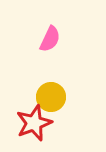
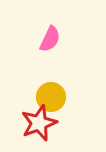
red star: moved 5 px right
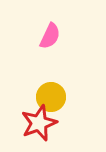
pink semicircle: moved 3 px up
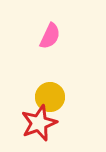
yellow circle: moved 1 px left
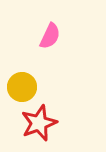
yellow circle: moved 28 px left, 10 px up
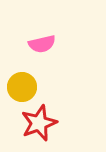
pink semicircle: moved 8 px left, 8 px down; rotated 52 degrees clockwise
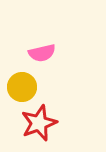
pink semicircle: moved 9 px down
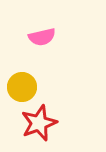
pink semicircle: moved 16 px up
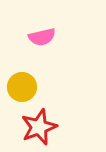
red star: moved 4 px down
